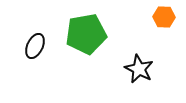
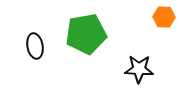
black ellipse: rotated 35 degrees counterclockwise
black star: rotated 24 degrees counterclockwise
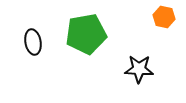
orange hexagon: rotated 10 degrees clockwise
black ellipse: moved 2 px left, 4 px up
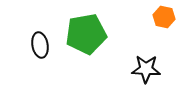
black ellipse: moved 7 px right, 3 px down
black star: moved 7 px right
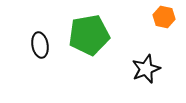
green pentagon: moved 3 px right, 1 px down
black star: rotated 24 degrees counterclockwise
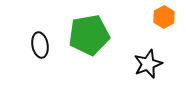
orange hexagon: rotated 20 degrees clockwise
black star: moved 2 px right, 5 px up
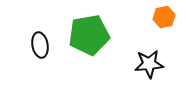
orange hexagon: rotated 15 degrees clockwise
black star: moved 1 px right; rotated 16 degrees clockwise
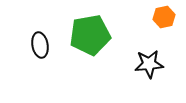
green pentagon: moved 1 px right
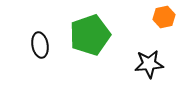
green pentagon: rotated 9 degrees counterclockwise
